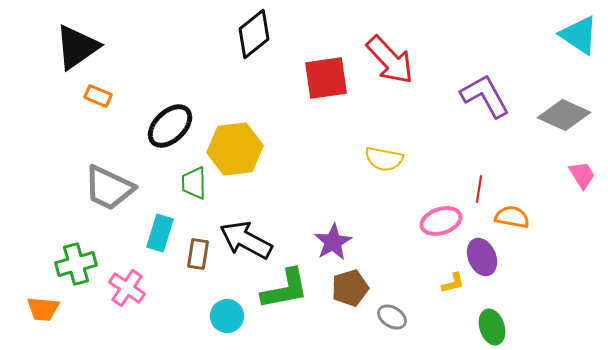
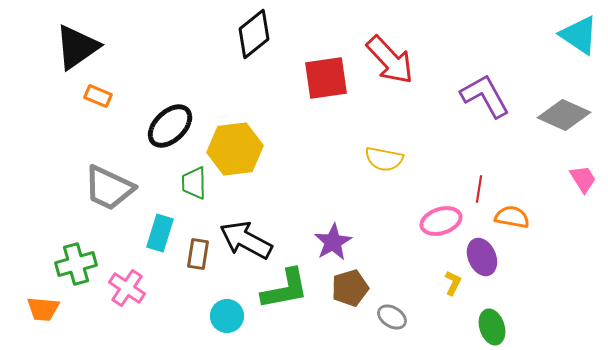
pink trapezoid: moved 1 px right, 4 px down
yellow L-shape: rotated 50 degrees counterclockwise
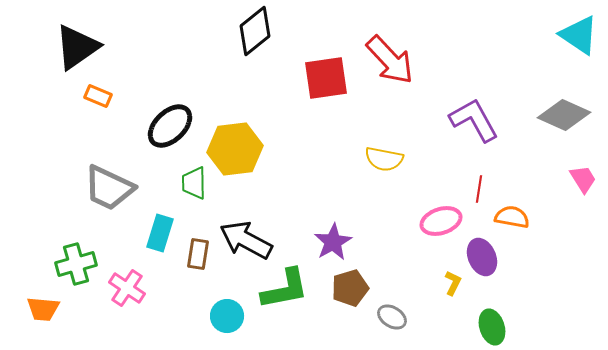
black diamond: moved 1 px right, 3 px up
purple L-shape: moved 11 px left, 24 px down
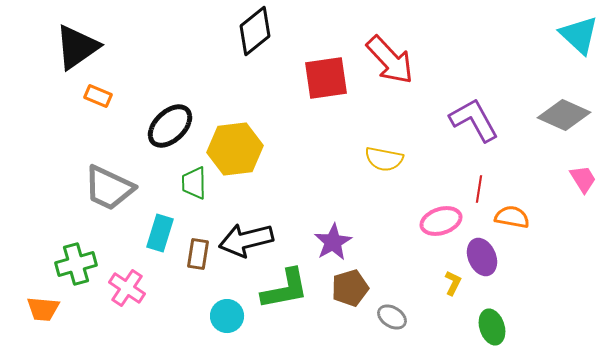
cyan triangle: rotated 9 degrees clockwise
black arrow: rotated 42 degrees counterclockwise
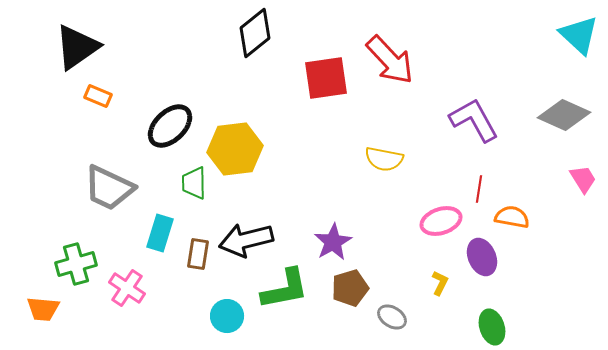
black diamond: moved 2 px down
yellow L-shape: moved 13 px left
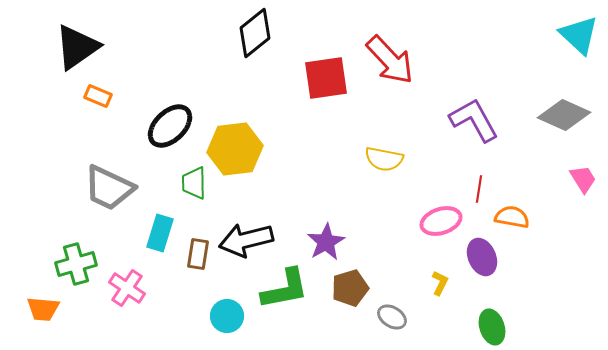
purple star: moved 7 px left
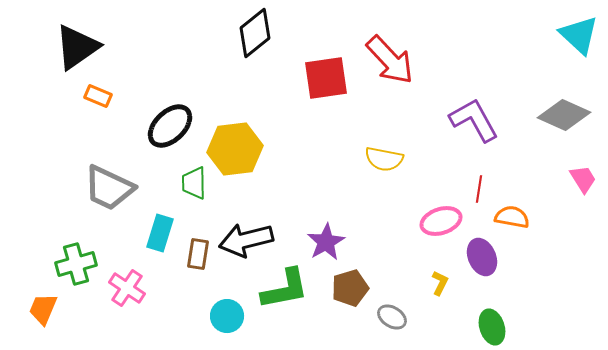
orange trapezoid: rotated 108 degrees clockwise
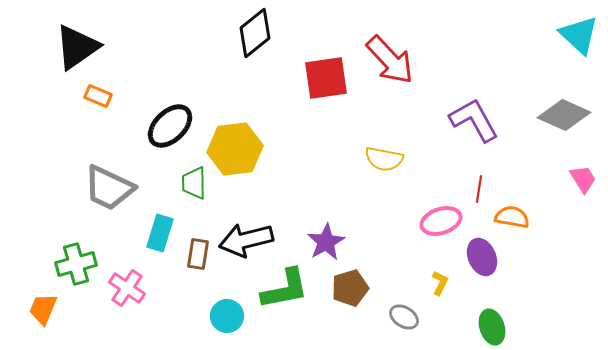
gray ellipse: moved 12 px right
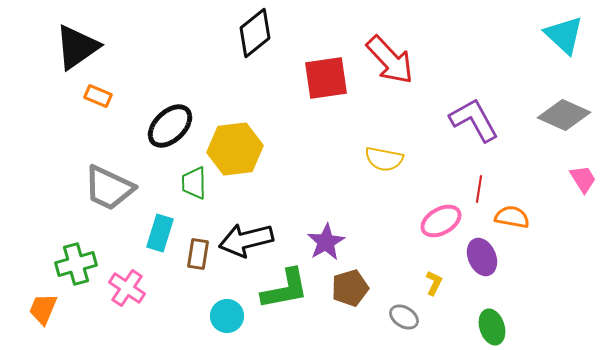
cyan triangle: moved 15 px left
pink ellipse: rotated 12 degrees counterclockwise
yellow L-shape: moved 6 px left
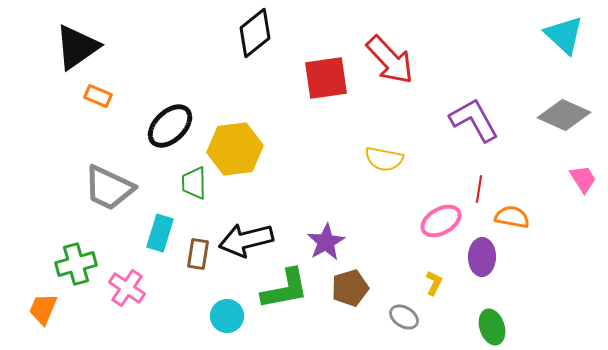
purple ellipse: rotated 24 degrees clockwise
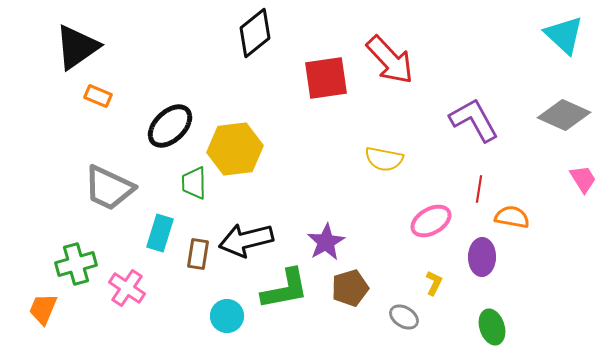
pink ellipse: moved 10 px left
